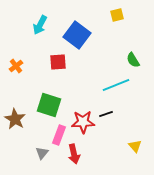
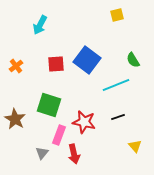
blue square: moved 10 px right, 25 px down
red square: moved 2 px left, 2 px down
black line: moved 12 px right, 3 px down
red star: moved 1 px right; rotated 15 degrees clockwise
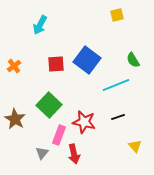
orange cross: moved 2 px left
green square: rotated 25 degrees clockwise
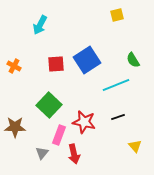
blue square: rotated 20 degrees clockwise
orange cross: rotated 24 degrees counterclockwise
brown star: moved 8 px down; rotated 30 degrees counterclockwise
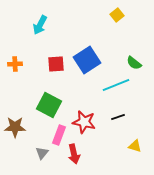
yellow square: rotated 24 degrees counterclockwise
green semicircle: moved 1 px right, 3 px down; rotated 21 degrees counterclockwise
orange cross: moved 1 px right, 2 px up; rotated 32 degrees counterclockwise
green square: rotated 15 degrees counterclockwise
yellow triangle: rotated 32 degrees counterclockwise
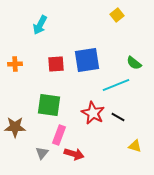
blue square: rotated 24 degrees clockwise
green square: rotated 20 degrees counterclockwise
black line: rotated 48 degrees clockwise
red star: moved 9 px right, 9 px up; rotated 15 degrees clockwise
red arrow: rotated 60 degrees counterclockwise
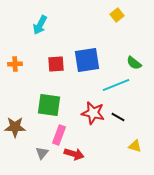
red star: rotated 15 degrees counterclockwise
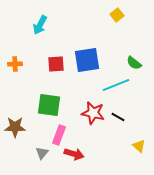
yellow triangle: moved 4 px right; rotated 24 degrees clockwise
